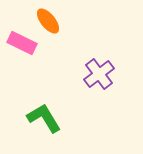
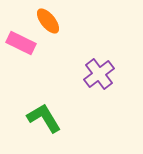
pink rectangle: moved 1 px left
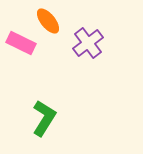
purple cross: moved 11 px left, 31 px up
green L-shape: rotated 63 degrees clockwise
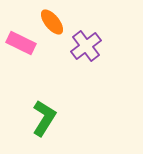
orange ellipse: moved 4 px right, 1 px down
purple cross: moved 2 px left, 3 px down
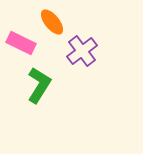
purple cross: moved 4 px left, 5 px down
green L-shape: moved 5 px left, 33 px up
